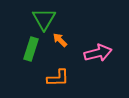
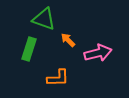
green triangle: rotated 40 degrees counterclockwise
orange arrow: moved 8 px right
green rectangle: moved 2 px left
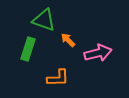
green triangle: moved 1 px down
green rectangle: moved 1 px left
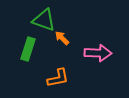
orange arrow: moved 6 px left, 2 px up
pink arrow: rotated 16 degrees clockwise
orange L-shape: rotated 10 degrees counterclockwise
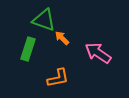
pink arrow: rotated 148 degrees counterclockwise
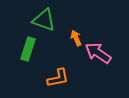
orange arrow: moved 14 px right; rotated 21 degrees clockwise
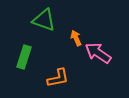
green rectangle: moved 4 px left, 8 px down
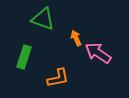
green triangle: moved 1 px left, 1 px up
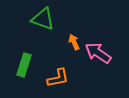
orange arrow: moved 2 px left, 4 px down
green rectangle: moved 8 px down
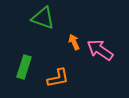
green triangle: moved 1 px up
pink arrow: moved 2 px right, 3 px up
green rectangle: moved 2 px down
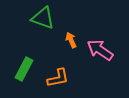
orange arrow: moved 3 px left, 2 px up
green rectangle: moved 2 px down; rotated 10 degrees clockwise
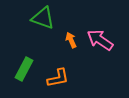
pink arrow: moved 10 px up
